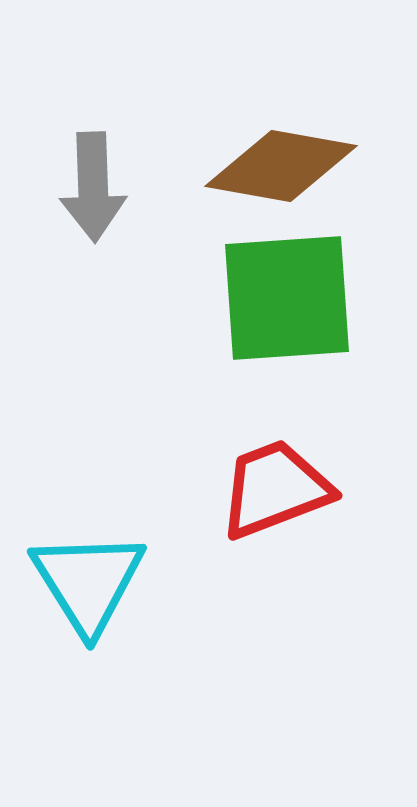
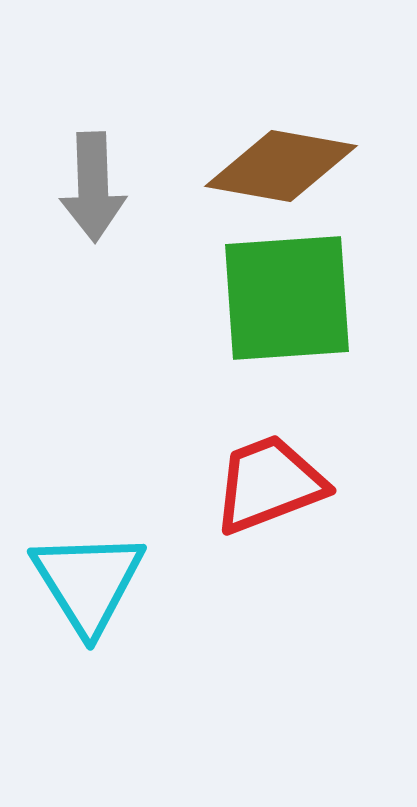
red trapezoid: moved 6 px left, 5 px up
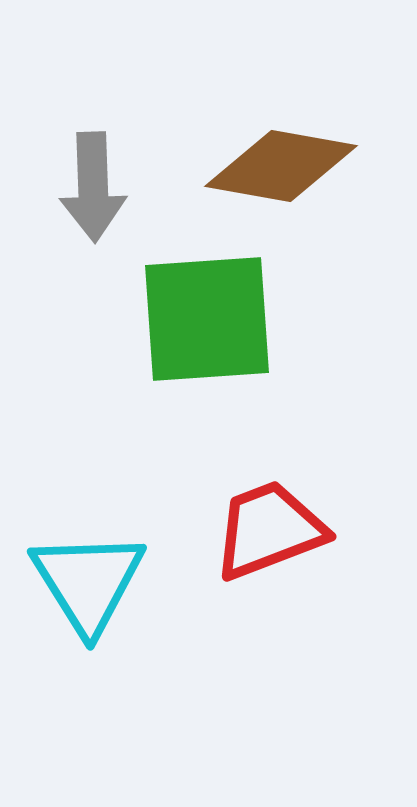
green square: moved 80 px left, 21 px down
red trapezoid: moved 46 px down
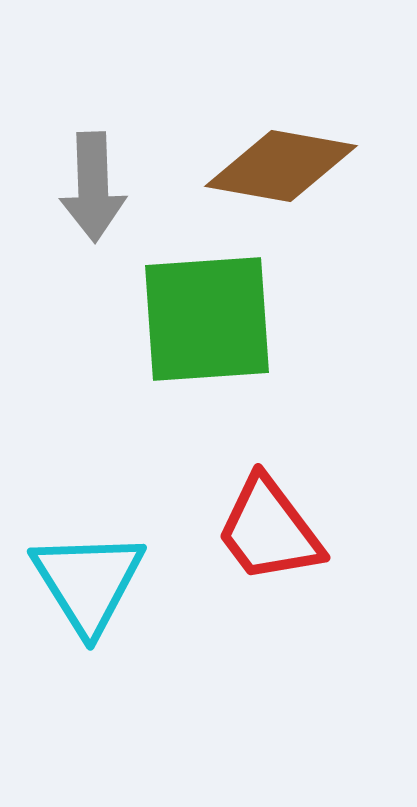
red trapezoid: rotated 106 degrees counterclockwise
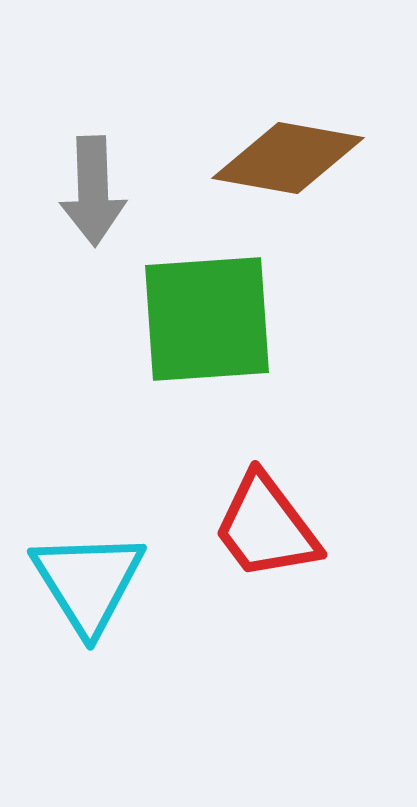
brown diamond: moved 7 px right, 8 px up
gray arrow: moved 4 px down
red trapezoid: moved 3 px left, 3 px up
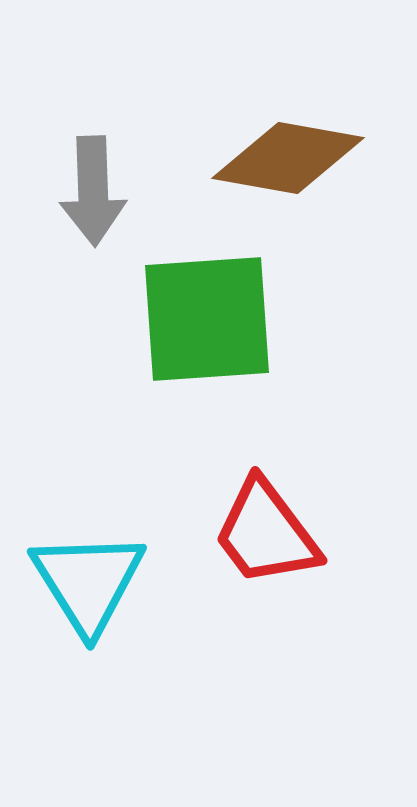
red trapezoid: moved 6 px down
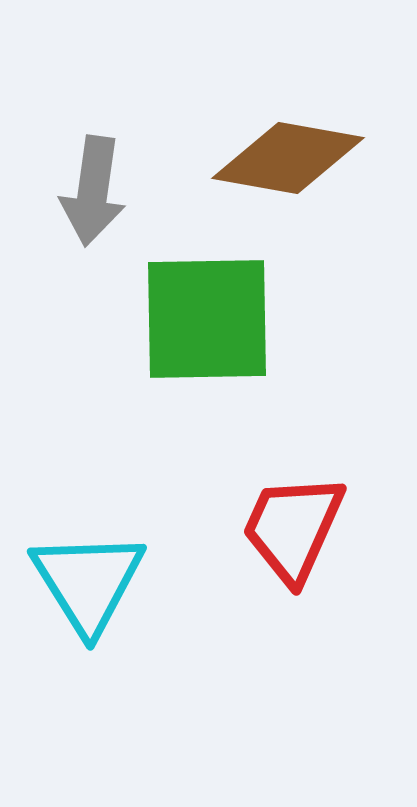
gray arrow: rotated 10 degrees clockwise
green square: rotated 3 degrees clockwise
red trapezoid: moved 27 px right, 5 px up; rotated 61 degrees clockwise
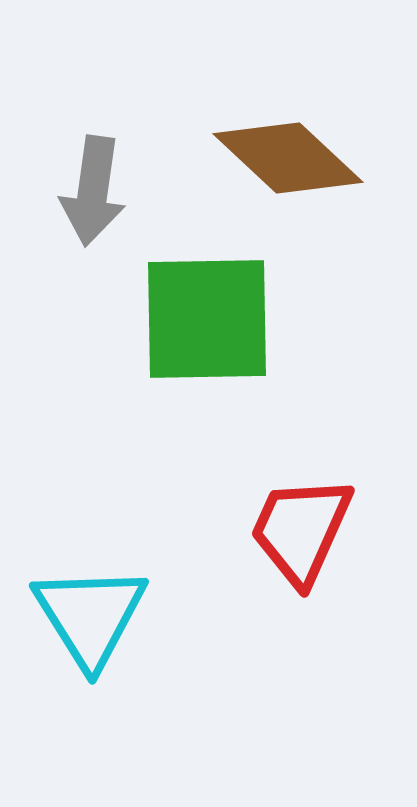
brown diamond: rotated 33 degrees clockwise
red trapezoid: moved 8 px right, 2 px down
cyan triangle: moved 2 px right, 34 px down
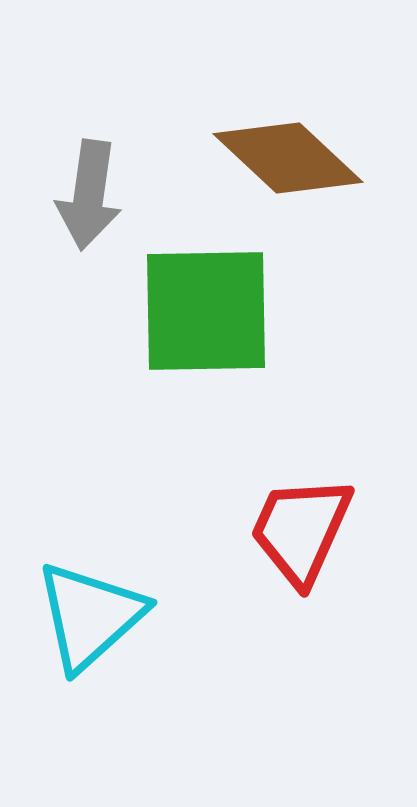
gray arrow: moved 4 px left, 4 px down
green square: moved 1 px left, 8 px up
cyan triangle: rotated 20 degrees clockwise
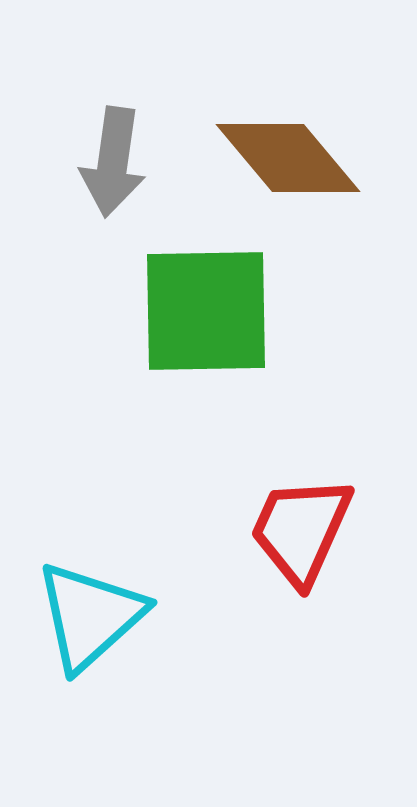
brown diamond: rotated 7 degrees clockwise
gray arrow: moved 24 px right, 33 px up
